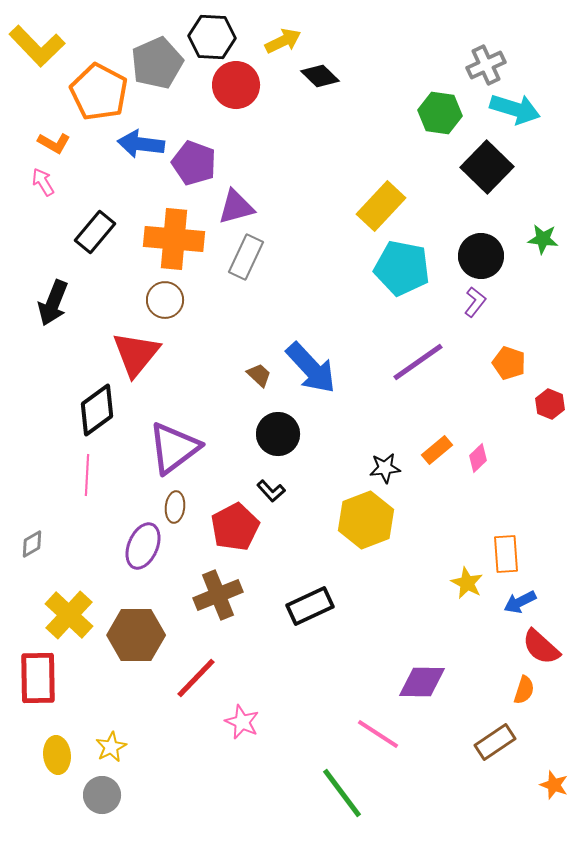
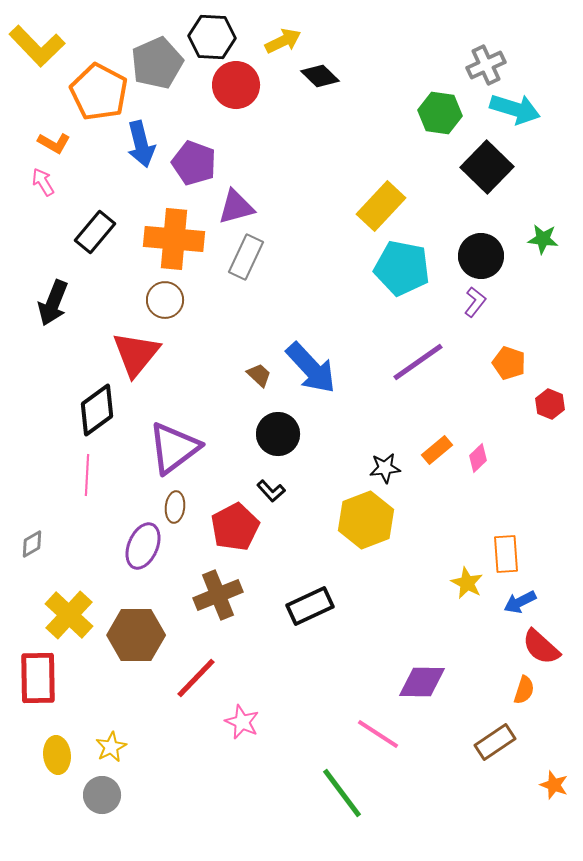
blue arrow at (141, 144): rotated 111 degrees counterclockwise
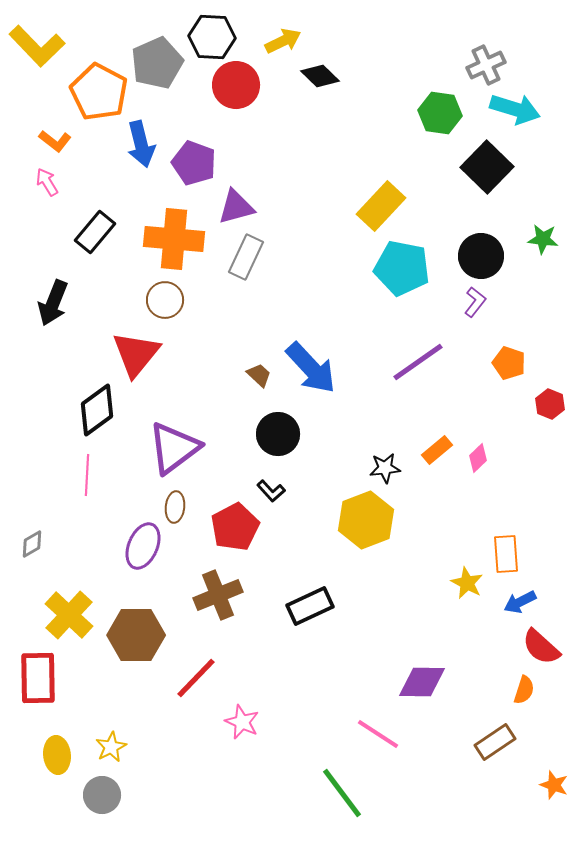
orange L-shape at (54, 143): moved 1 px right, 2 px up; rotated 8 degrees clockwise
pink arrow at (43, 182): moved 4 px right
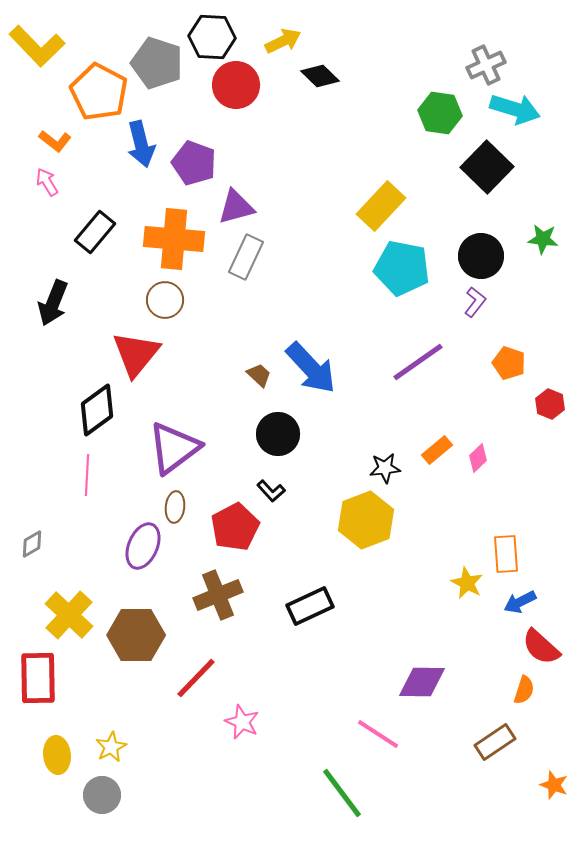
gray pentagon at (157, 63): rotated 30 degrees counterclockwise
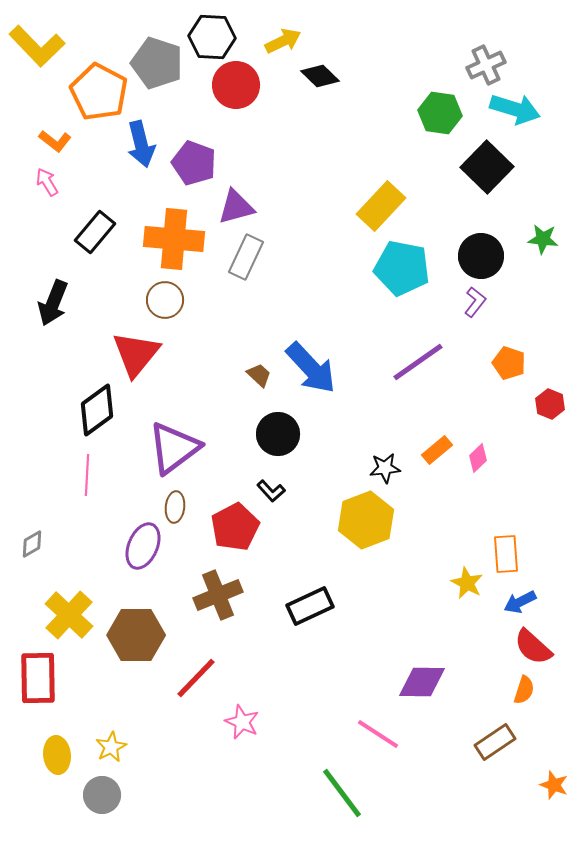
red semicircle at (541, 647): moved 8 px left
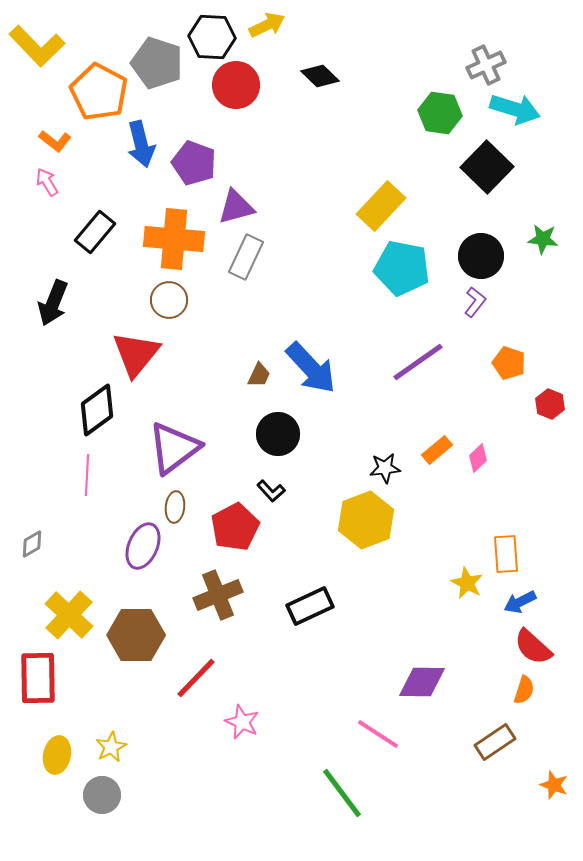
yellow arrow at (283, 41): moved 16 px left, 16 px up
brown circle at (165, 300): moved 4 px right
brown trapezoid at (259, 375): rotated 72 degrees clockwise
yellow ellipse at (57, 755): rotated 18 degrees clockwise
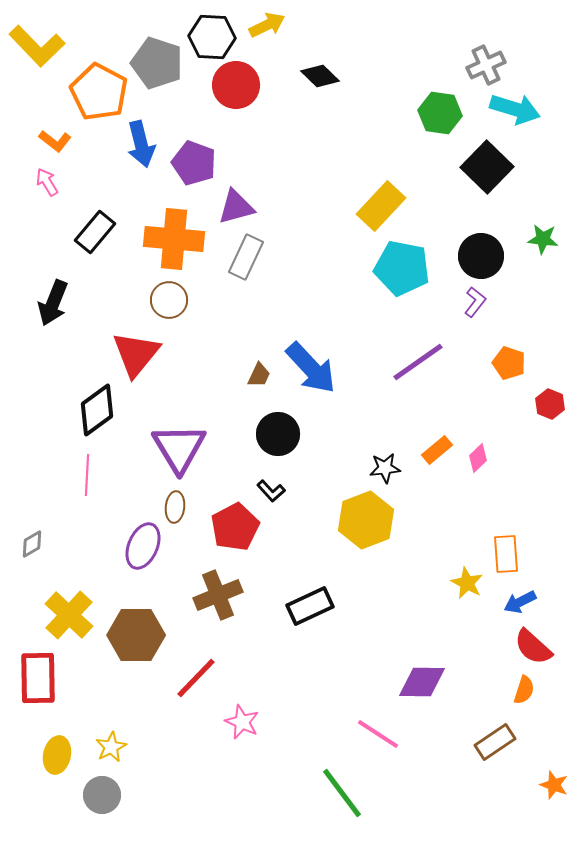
purple triangle at (174, 448): moved 5 px right; rotated 24 degrees counterclockwise
